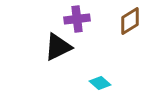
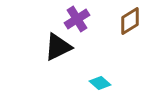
purple cross: rotated 25 degrees counterclockwise
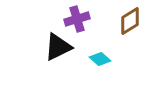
purple cross: rotated 15 degrees clockwise
cyan diamond: moved 24 px up
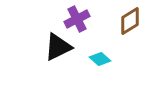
purple cross: rotated 10 degrees counterclockwise
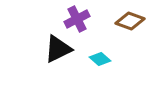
brown diamond: rotated 52 degrees clockwise
black triangle: moved 2 px down
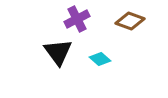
black triangle: moved 3 px down; rotated 40 degrees counterclockwise
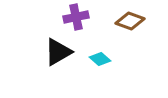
purple cross: moved 1 px left, 2 px up; rotated 15 degrees clockwise
black triangle: rotated 36 degrees clockwise
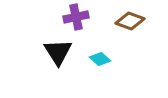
black triangle: rotated 32 degrees counterclockwise
